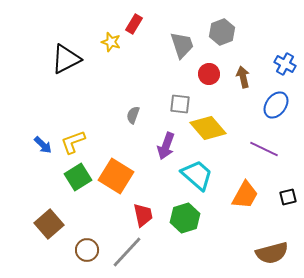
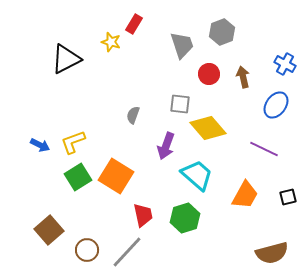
blue arrow: moved 3 px left; rotated 18 degrees counterclockwise
brown square: moved 6 px down
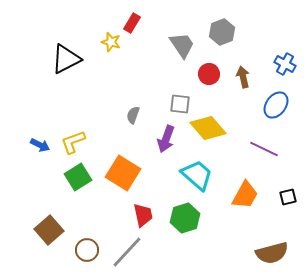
red rectangle: moved 2 px left, 1 px up
gray trapezoid: rotated 16 degrees counterclockwise
purple arrow: moved 7 px up
orange square: moved 7 px right, 3 px up
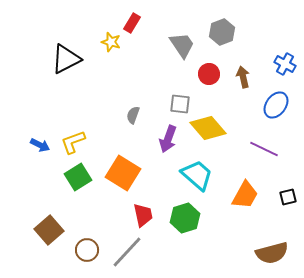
purple arrow: moved 2 px right
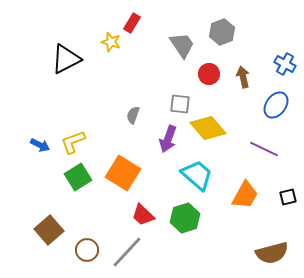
red trapezoid: rotated 145 degrees clockwise
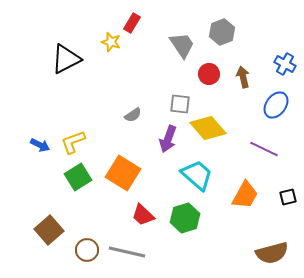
gray semicircle: rotated 144 degrees counterclockwise
gray line: rotated 60 degrees clockwise
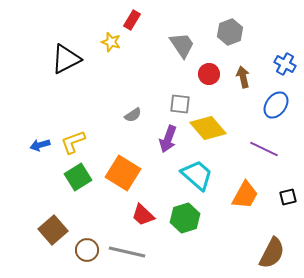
red rectangle: moved 3 px up
gray hexagon: moved 8 px right
blue arrow: rotated 138 degrees clockwise
brown square: moved 4 px right
brown semicircle: rotated 48 degrees counterclockwise
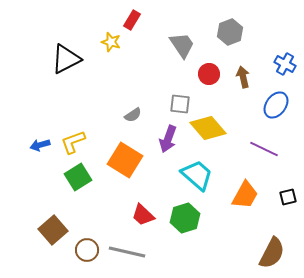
orange square: moved 2 px right, 13 px up
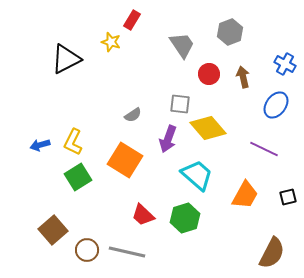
yellow L-shape: rotated 44 degrees counterclockwise
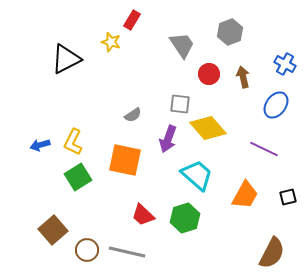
orange square: rotated 20 degrees counterclockwise
